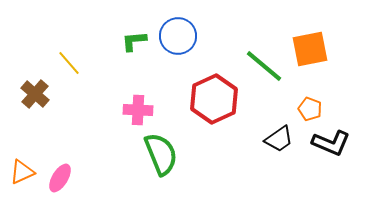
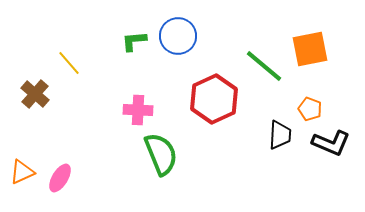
black trapezoid: moved 1 px right, 4 px up; rotated 52 degrees counterclockwise
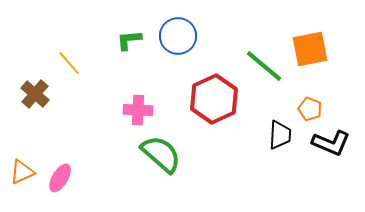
green L-shape: moved 5 px left, 1 px up
green semicircle: rotated 27 degrees counterclockwise
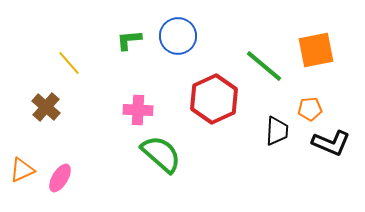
orange square: moved 6 px right, 1 px down
brown cross: moved 11 px right, 13 px down
orange pentagon: rotated 25 degrees counterclockwise
black trapezoid: moved 3 px left, 4 px up
orange triangle: moved 2 px up
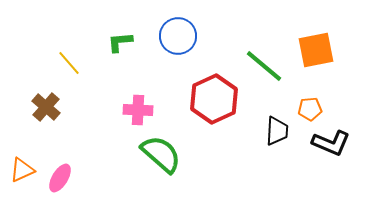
green L-shape: moved 9 px left, 2 px down
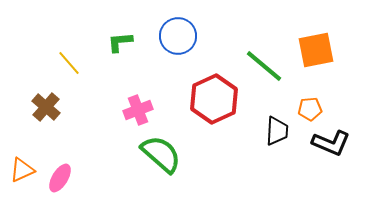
pink cross: rotated 24 degrees counterclockwise
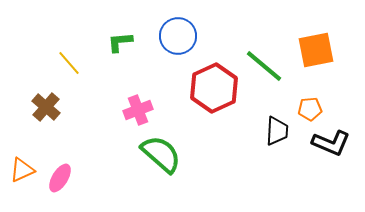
red hexagon: moved 11 px up
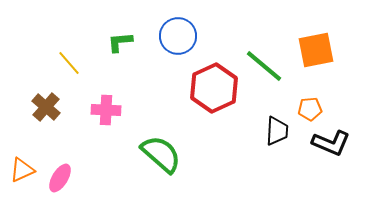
pink cross: moved 32 px left; rotated 24 degrees clockwise
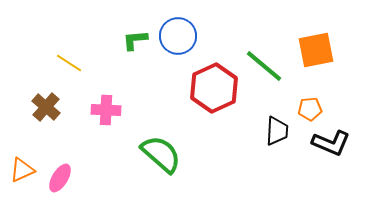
green L-shape: moved 15 px right, 2 px up
yellow line: rotated 16 degrees counterclockwise
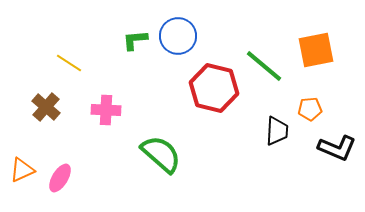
red hexagon: rotated 21 degrees counterclockwise
black L-shape: moved 6 px right, 5 px down
